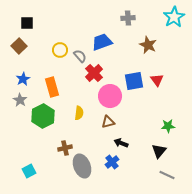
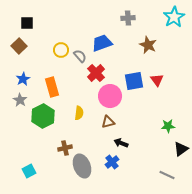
blue trapezoid: moved 1 px down
yellow circle: moved 1 px right
red cross: moved 2 px right
black triangle: moved 22 px right, 2 px up; rotated 14 degrees clockwise
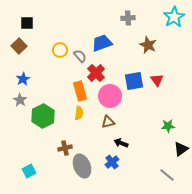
yellow circle: moved 1 px left
orange rectangle: moved 28 px right, 4 px down
gray line: rotated 14 degrees clockwise
